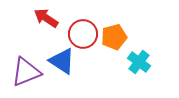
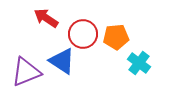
orange pentagon: moved 2 px right; rotated 10 degrees clockwise
cyan cross: moved 1 px down
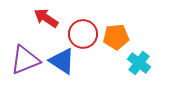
purple triangle: moved 1 px left, 12 px up
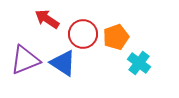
red arrow: moved 1 px right, 1 px down
orange pentagon: rotated 15 degrees counterclockwise
blue triangle: moved 1 px right, 2 px down
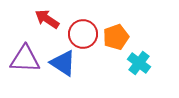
purple triangle: moved 1 px up; rotated 24 degrees clockwise
